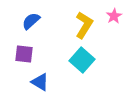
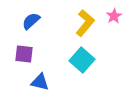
yellow L-shape: moved 1 px right, 2 px up; rotated 8 degrees clockwise
blue triangle: rotated 18 degrees counterclockwise
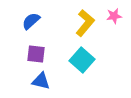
pink star: rotated 21 degrees clockwise
purple square: moved 12 px right
blue triangle: moved 1 px right, 1 px up
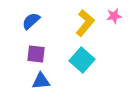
blue triangle: rotated 18 degrees counterclockwise
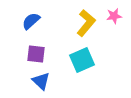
yellow L-shape: moved 1 px right
cyan square: rotated 25 degrees clockwise
blue triangle: rotated 48 degrees clockwise
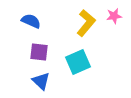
blue semicircle: rotated 66 degrees clockwise
purple square: moved 3 px right, 2 px up
cyan square: moved 4 px left, 2 px down
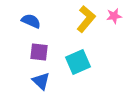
yellow L-shape: moved 4 px up
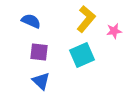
pink star: moved 15 px down
cyan square: moved 4 px right, 7 px up
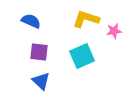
yellow L-shape: rotated 112 degrees counterclockwise
cyan square: moved 1 px down
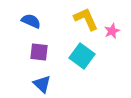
yellow L-shape: rotated 48 degrees clockwise
pink star: moved 2 px left; rotated 14 degrees counterclockwise
cyan square: rotated 30 degrees counterclockwise
blue triangle: moved 1 px right, 3 px down
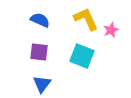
blue semicircle: moved 9 px right, 1 px up
pink star: moved 1 px left, 1 px up
cyan square: rotated 15 degrees counterclockwise
blue triangle: rotated 24 degrees clockwise
